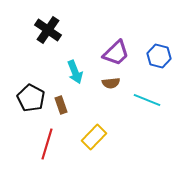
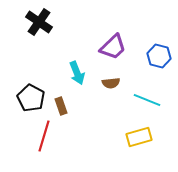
black cross: moved 9 px left, 8 px up
purple trapezoid: moved 3 px left, 6 px up
cyan arrow: moved 2 px right, 1 px down
brown rectangle: moved 1 px down
yellow rectangle: moved 45 px right; rotated 30 degrees clockwise
red line: moved 3 px left, 8 px up
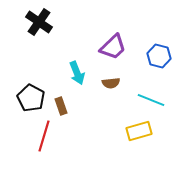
cyan line: moved 4 px right
yellow rectangle: moved 6 px up
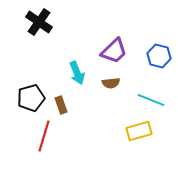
purple trapezoid: moved 1 px right, 4 px down
black pentagon: rotated 28 degrees clockwise
brown rectangle: moved 1 px up
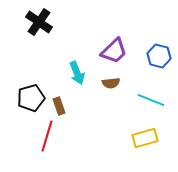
brown rectangle: moved 2 px left, 1 px down
yellow rectangle: moved 6 px right, 7 px down
red line: moved 3 px right
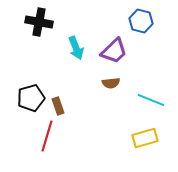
black cross: rotated 24 degrees counterclockwise
blue hexagon: moved 18 px left, 35 px up
cyan arrow: moved 1 px left, 25 px up
brown rectangle: moved 1 px left
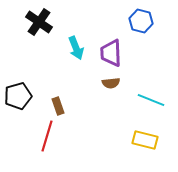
black cross: rotated 24 degrees clockwise
purple trapezoid: moved 3 px left, 2 px down; rotated 132 degrees clockwise
black pentagon: moved 13 px left, 2 px up
yellow rectangle: moved 2 px down; rotated 30 degrees clockwise
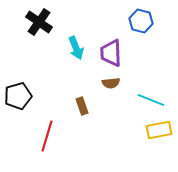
brown rectangle: moved 24 px right
yellow rectangle: moved 14 px right, 10 px up; rotated 25 degrees counterclockwise
